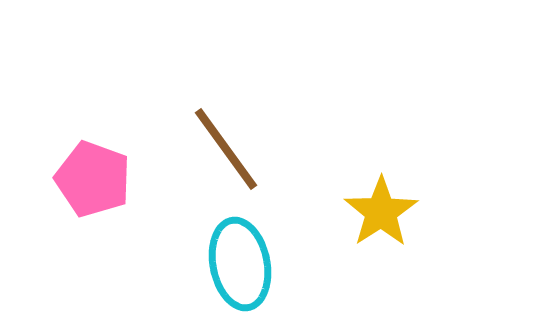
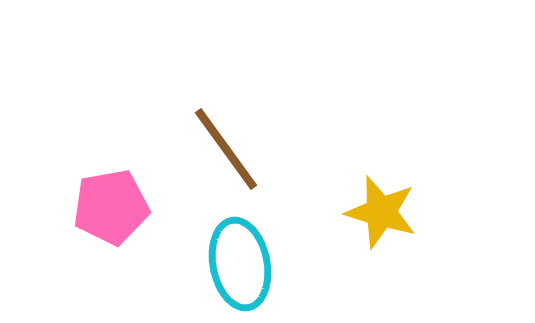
pink pentagon: moved 18 px right, 28 px down; rotated 30 degrees counterclockwise
yellow star: rotated 22 degrees counterclockwise
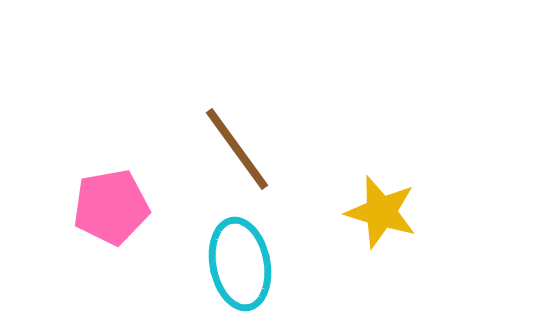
brown line: moved 11 px right
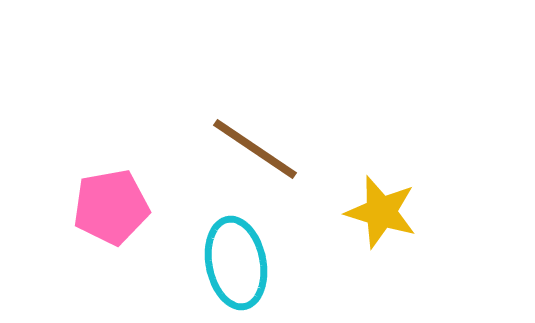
brown line: moved 18 px right; rotated 20 degrees counterclockwise
cyan ellipse: moved 4 px left, 1 px up
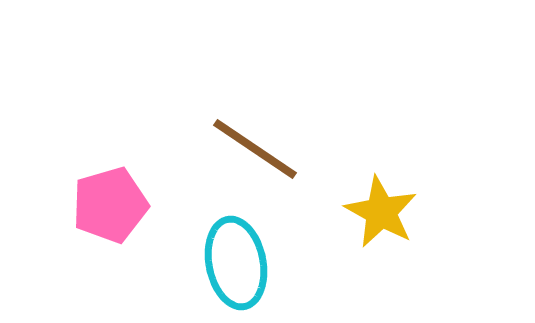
pink pentagon: moved 1 px left, 2 px up; rotated 6 degrees counterclockwise
yellow star: rotated 12 degrees clockwise
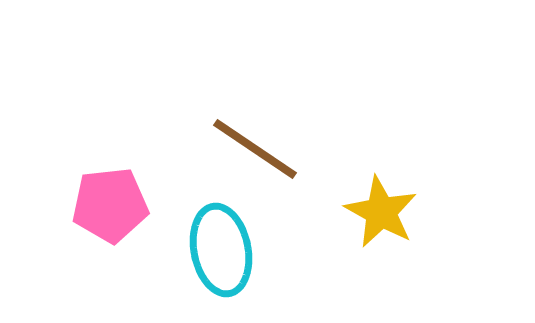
pink pentagon: rotated 10 degrees clockwise
cyan ellipse: moved 15 px left, 13 px up
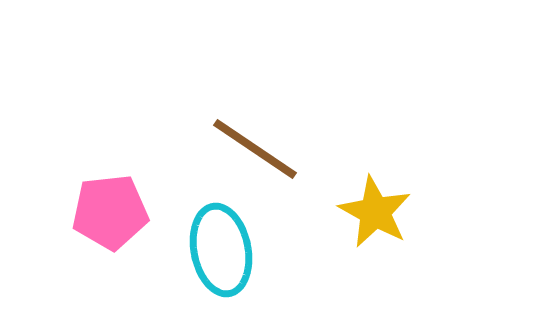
pink pentagon: moved 7 px down
yellow star: moved 6 px left
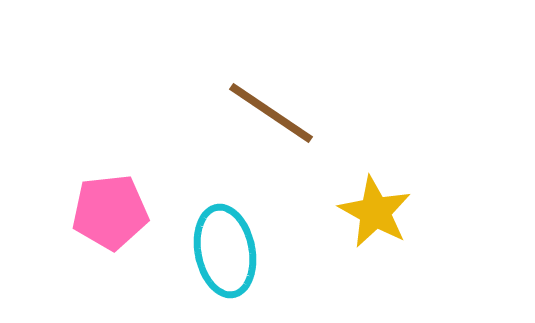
brown line: moved 16 px right, 36 px up
cyan ellipse: moved 4 px right, 1 px down
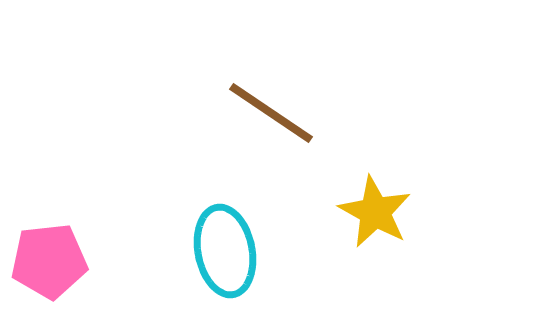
pink pentagon: moved 61 px left, 49 px down
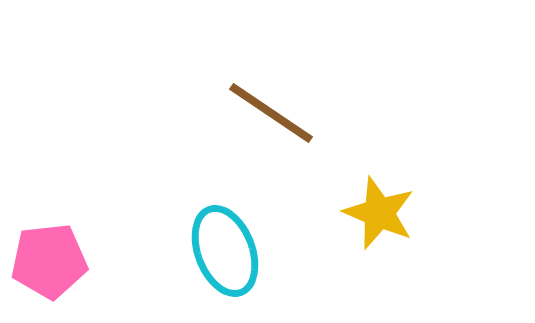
yellow star: moved 4 px right, 1 px down; rotated 6 degrees counterclockwise
cyan ellipse: rotated 10 degrees counterclockwise
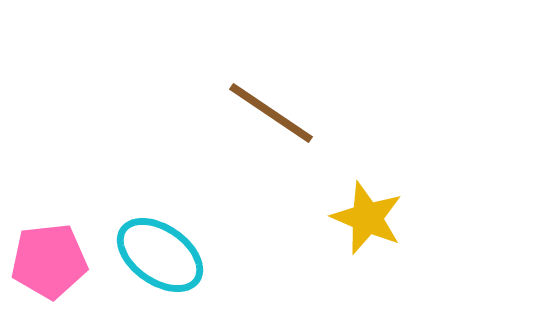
yellow star: moved 12 px left, 5 px down
cyan ellipse: moved 65 px left, 4 px down; rotated 34 degrees counterclockwise
